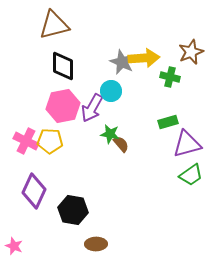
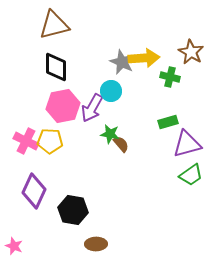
brown star: rotated 20 degrees counterclockwise
black diamond: moved 7 px left, 1 px down
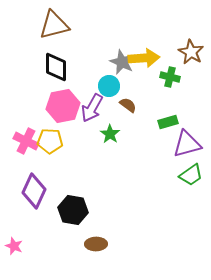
cyan circle: moved 2 px left, 5 px up
green star: rotated 24 degrees clockwise
brown semicircle: moved 7 px right, 39 px up; rotated 12 degrees counterclockwise
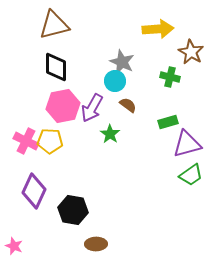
yellow arrow: moved 14 px right, 29 px up
cyan circle: moved 6 px right, 5 px up
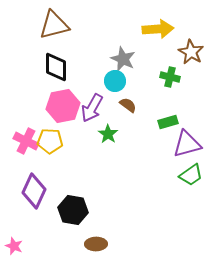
gray star: moved 1 px right, 3 px up
green star: moved 2 px left
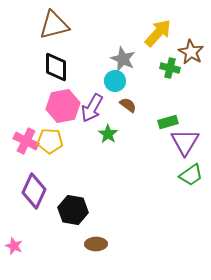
yellow arrow: moved 4 px down; rotated 44 degrees counterclockwise
green cross: moved 9 px up
purple triangle: moved 2 px left, 2 px up; rotated 44 degrees counterclockwise
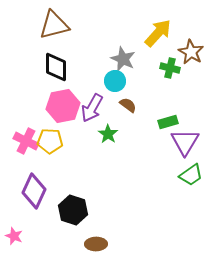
black hexagon: rotated 8 degrees clockwise
pink star: moved 10 px up
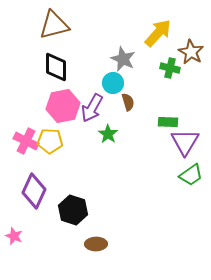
cyan circle: moved 2 px left, 2 px down
brown semicircle: moved 3 px up; rotated 36 degrees clockwise
green rectangle: rotated 18 degrees clockwise
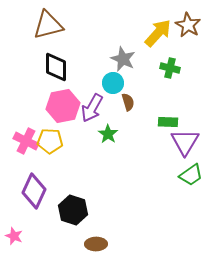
brown triangle: moved 6 px left
brown star: moved 3 px left, 27 px up
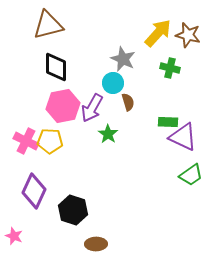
brown star: moved 10 px down; rotated 15 degrees counterclockwise
purple triangle: moved 2 px left, 5 px up; rotated 36 degrees counterclockwise
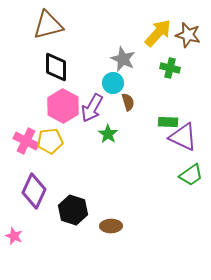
pink hexagon: rotated 20 degrees counterclockwise
yellow pentagon: rotated 10 degrees counterclockwise
brown ellipse: moved 15 px right, 18 px up
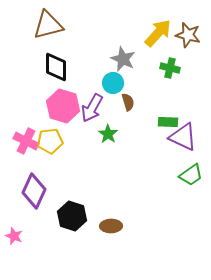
pink hexagon: rotated 12 degrees counterclockwise
black hexagon: moved 1 px left, 6 px down
